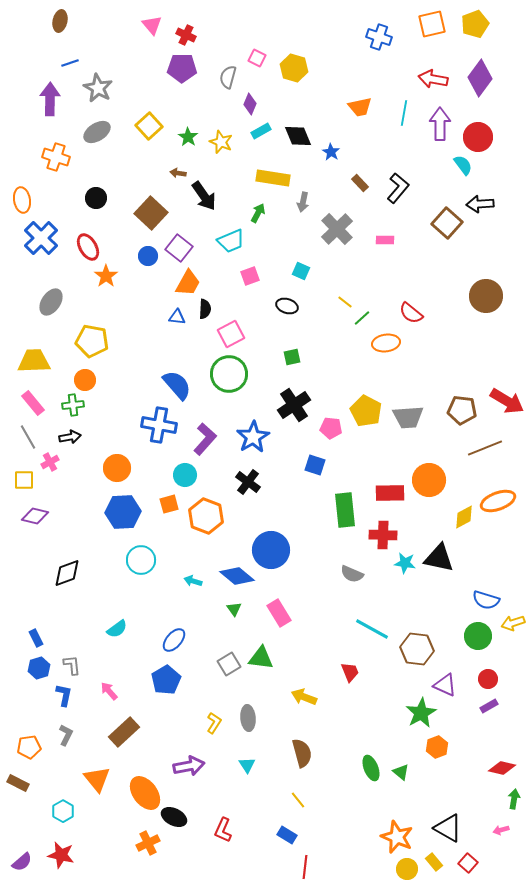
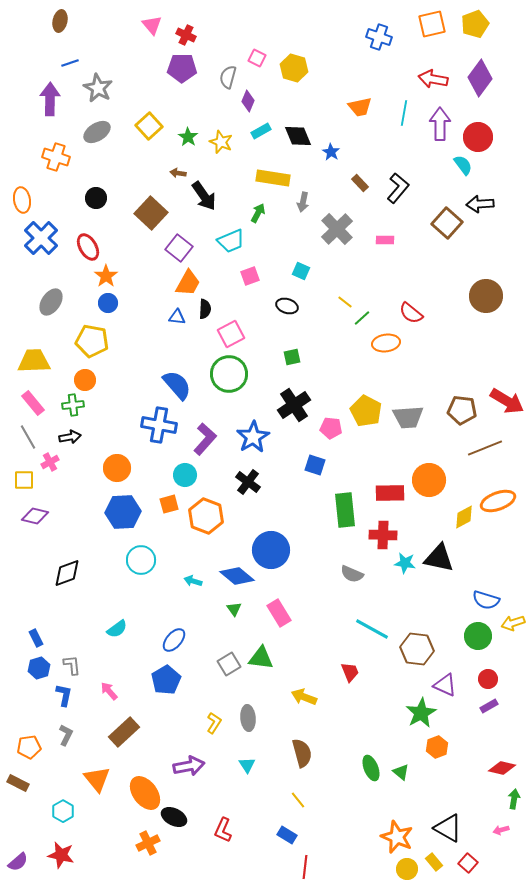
purple diamond at (250, 104): moved 2 px left, 3 px up
blue circle at (148, 256): moved 40 px left, 47 px down
purple semicircle at (22, 862): moved 4 px left
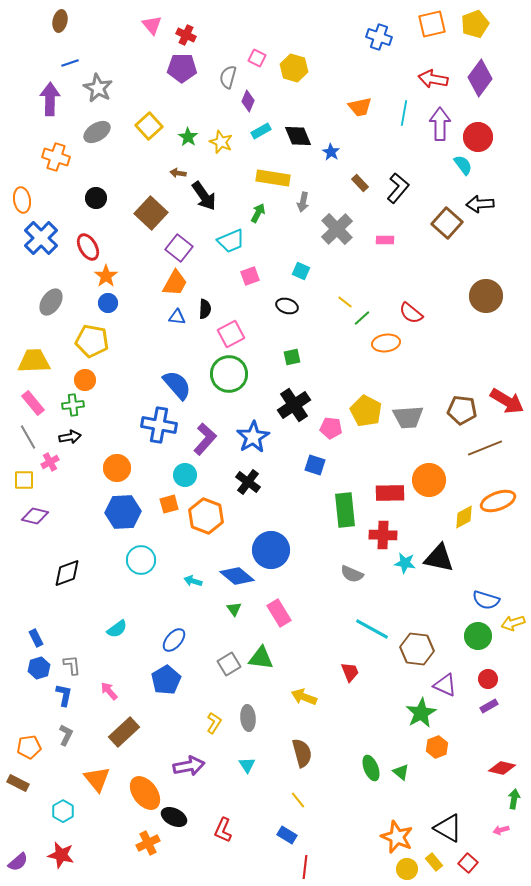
orange trapezoid at (188, 283): moved 13 px left
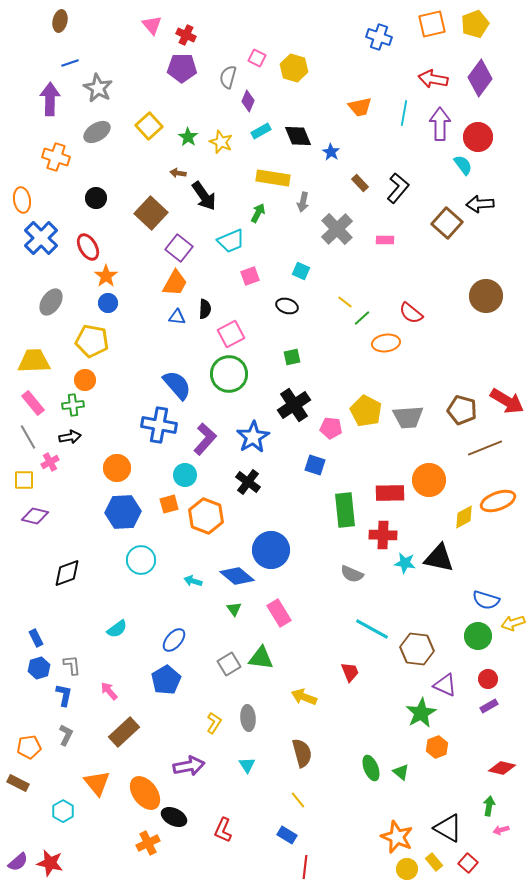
brown pentagon at (462, 410): rotated 8 degrees clockwise
orange triangle at (97, 779): moved 4 px down
green arrow at (514, 799): moved 25 px left, 7 px down
red star at (61, 855): moved 11 px left, 8 px down
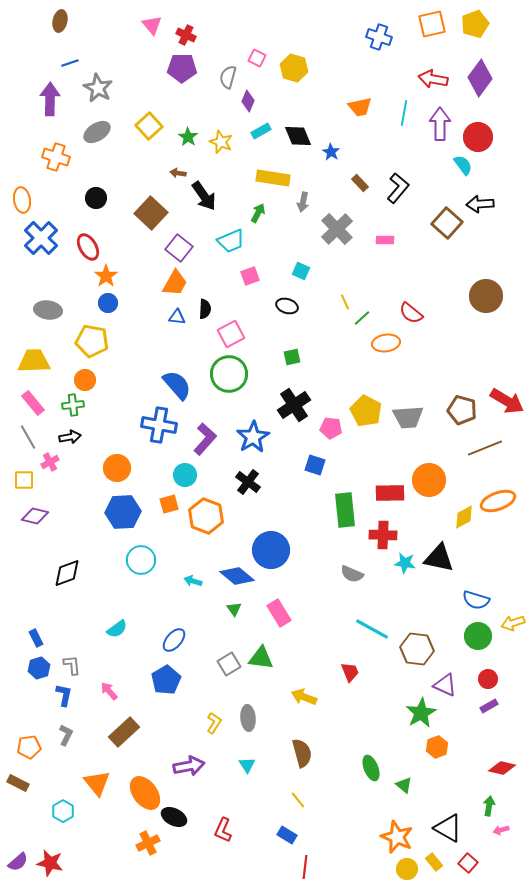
gray ellipse at (51, 302): moved 3 px left, 8 px down; rotated 64 degrees clockwise
yellow line at (345, 302): rotated 28 degrees clockwise
blue semicircle at (486, 600): moved 10 px left
green triangle at (401, 772): moved 3 px right, 13 px down
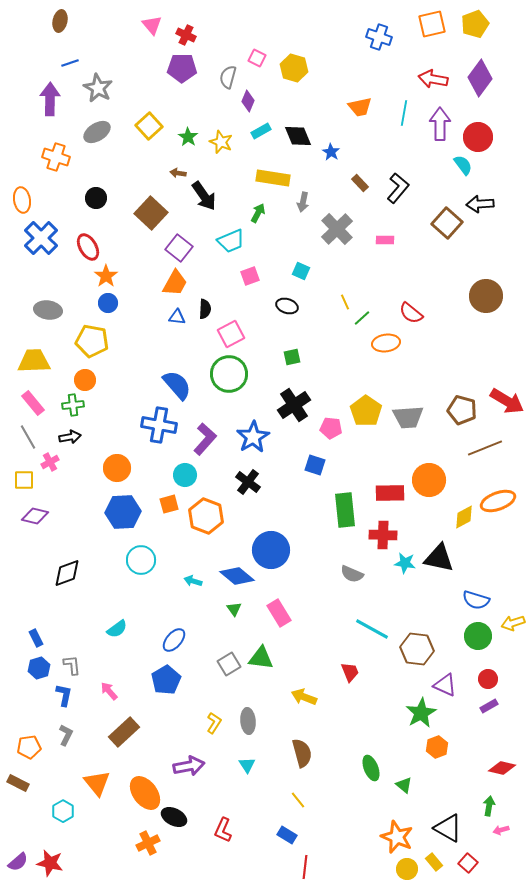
yellow pentagon at (366, 411): rotated 8 degrees clockwise
gray ellipse at (248, 718): moved 3 px down
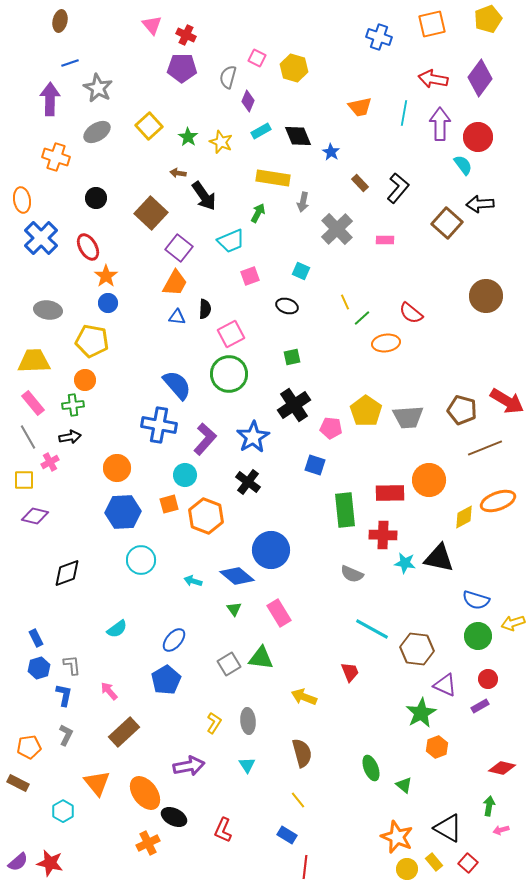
yellow pentagon at (475, 24): moved 13 px right, 5 px up
purple rectangle at (489, 706): moved 9 px left
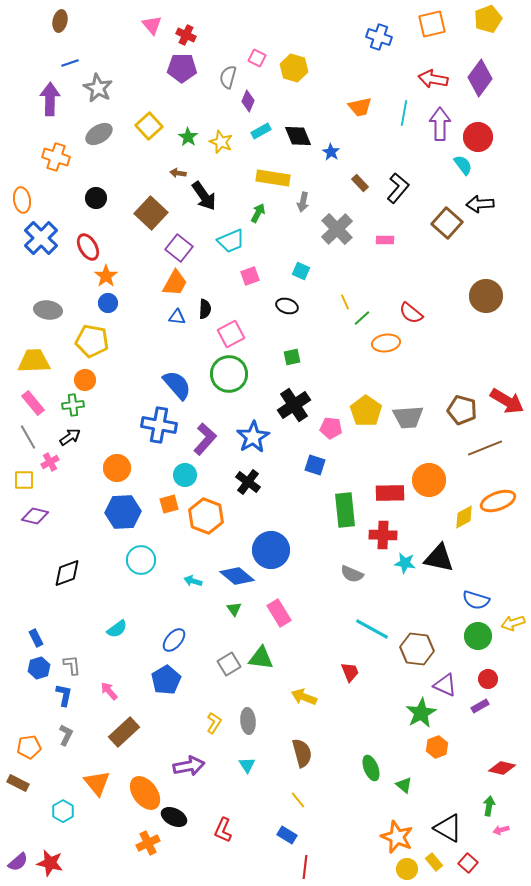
gray ellipse at (97, 132): moved 2 px right, 2 px down
black arrow at (70, 437): rotated 25 degrees counterclockwise
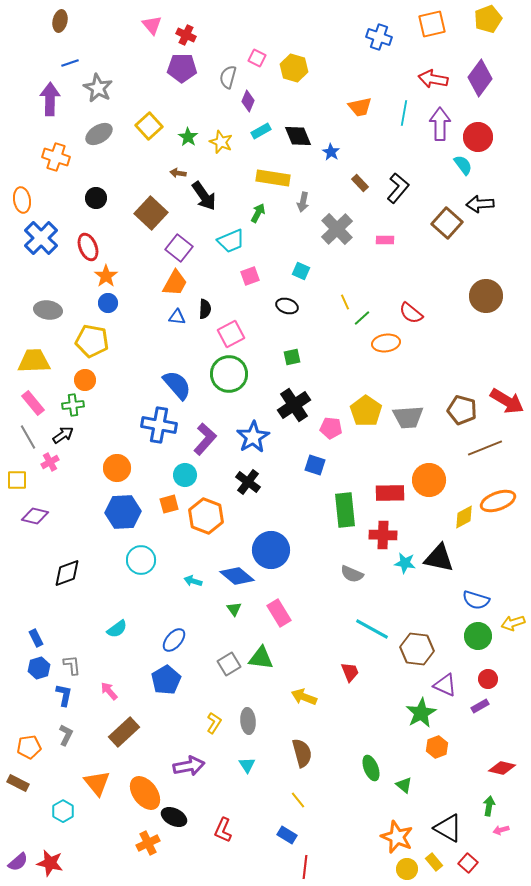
red ellipse at (88, 247): rotated 8 degrees clockwise
black arrow at (70, 437): moved 7 px left, 2 px up
yellow square at (24, 480): moved 7 px left
